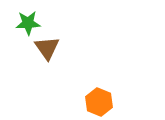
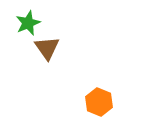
green star: rotated 20 degrees counterclockwise
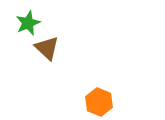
brown triangle: rotated 12 degrees counterclockwise
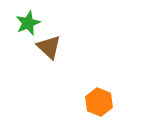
brown triangle: moved 2 px right, 1 px up
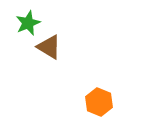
brown triangle: rotated 12 degrees counterclockwise
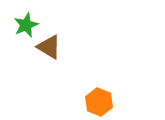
green star: moved 2 px left, 2 px down
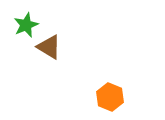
orange hexagon: moved 11 px right, 5 px up
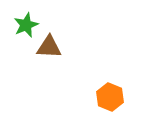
brown triangle: rotated 28 degrees counterclockwise
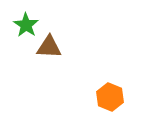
green star: rotated 15 degrees counterclockwise
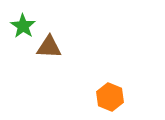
green star: moved 3 px left, 1 px down
